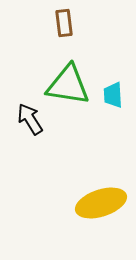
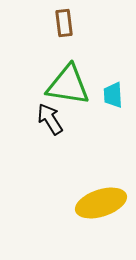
black arrow: moved 20 px right
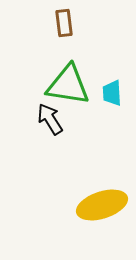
cyan trapezoid: moved 1 px left, 2 px up
yellow ellipse: moved 1 px right, 2 px down
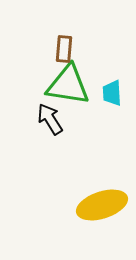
brown rectangle: moved 26 px down; rotated 12 degrees clockwise
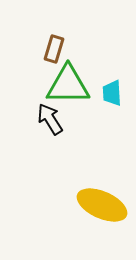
brown rectangle: moved 10 px left; rotated 12 degrees clockwise
green triangle: rotated 9 degrees counterclockwise
yellow ellipse: rotated 42 degrees clockwise
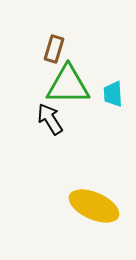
cyan trapezoid: moved 1 px right, 1 px down
yellow ellipse: moved 8 px left, 1 px down
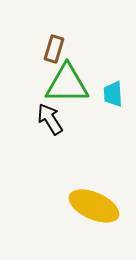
green triangle: moved 1 px left, 1 px up
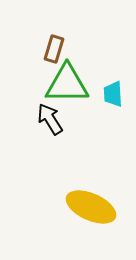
yellow ellipse: moved 3 px left, 1 px down
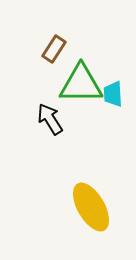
brown rectangle: rotated 16 degrees clockwise
green triangle: moved 14 px right
yellow ellipse: rotated 36 degrees clockwise
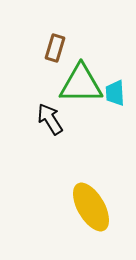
brown rectangle: moved 1 px right, 1 px up; rotated 16 degrees counterclockwise
cyan trapezoid: moved 2 px right, 1 px up
